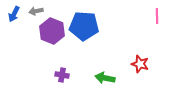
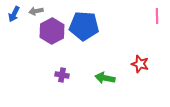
purple hexagon: rotated 10 degrees clockwise
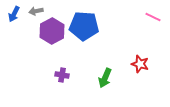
pink line: moved 4 px left, 1 px down; rotated 63 degrees counterclockwise
green arrow: rotated 78 degrees counterclockwise
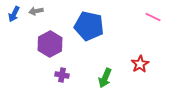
blue pentagon: moved 5 px right; rotated 8 degrees clockwise
purple hexagon: moved 2 px left, 13 px down
red star: rotated 24 degrees clockwise
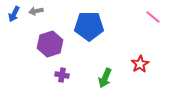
pink line: rotated 14 degrees clockwise
blue pentagon: rotated 12 degrees counterclockwise
purple hexagon: rotated 10 degrees clockwise
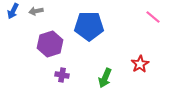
blue arrow: moved 1 px left, 3 px up
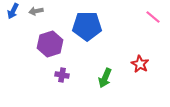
blue pentagon: moved 2 px left
red star: rotated 12 degrees counterclockwise
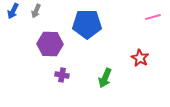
gray arrow: rotated 56 degrees counterclockwise
pink line: rotated 56 degrees counterclockwise
blue pentagon: moved 2 px up
purple hexagon: rotated 20 degrees clockwise
red star: moved 6 px up
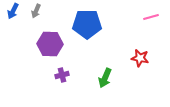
pink line: moved 2 px left
red star: rotated 18 degrees counterclockwise
purple cross: rotated 24 degrees counterclockwise
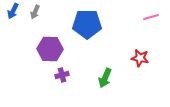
gray arrow: moved 1 px left, 1 px down
purple hexagon: moved 5 px down
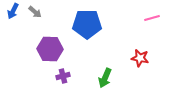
gray arrow: rotated 72 degrees counterclockwise
pink line: moved 1 px right, 1 px down
purple cross: moved 1 px right, 1 px down
